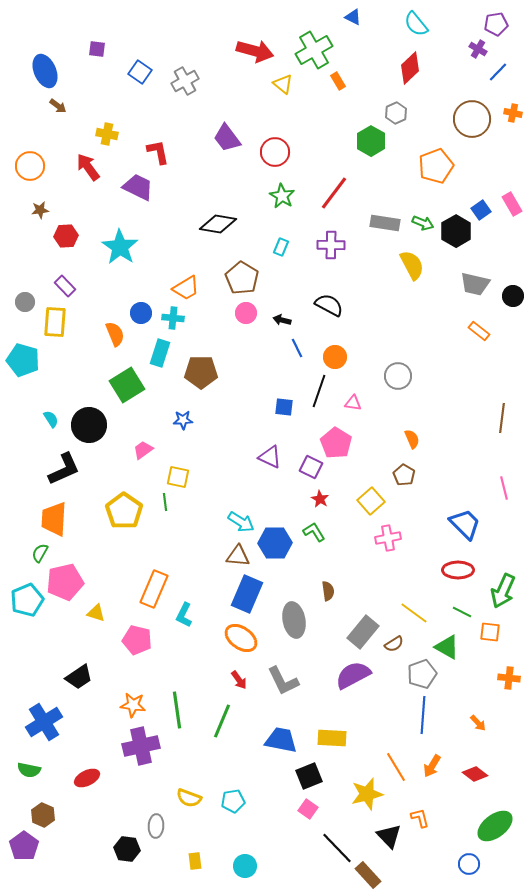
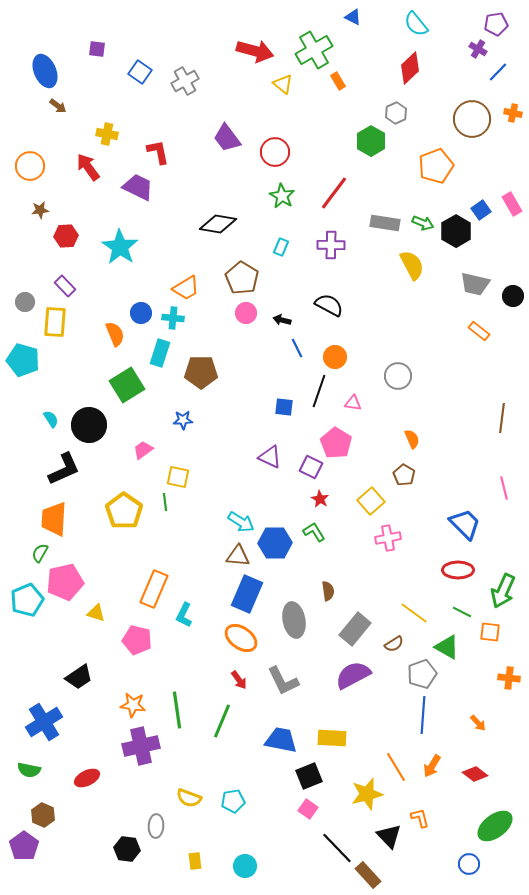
gray rectangle at (363, 632): moved 8 px left, 3 px up
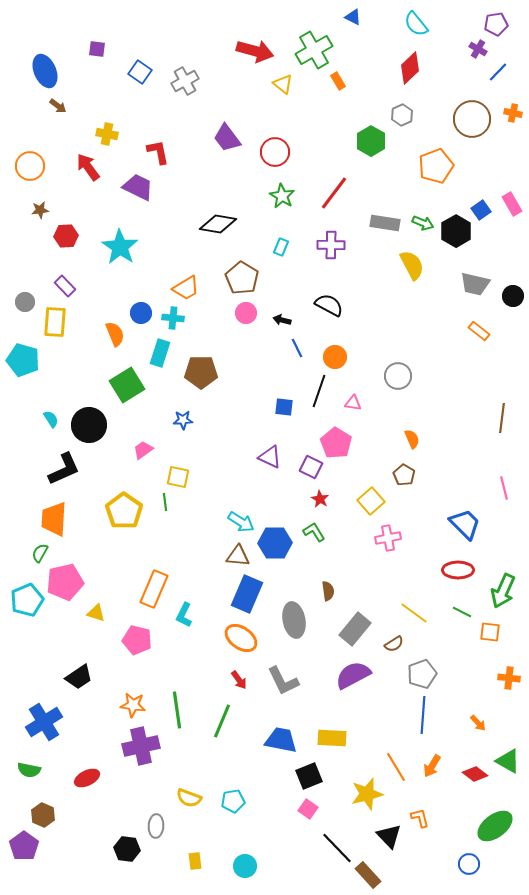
gray hexagon at (396, 113): moved 6 px right, 2 px down
green triangle at (447, 647): moved 61 px right, 114 px down
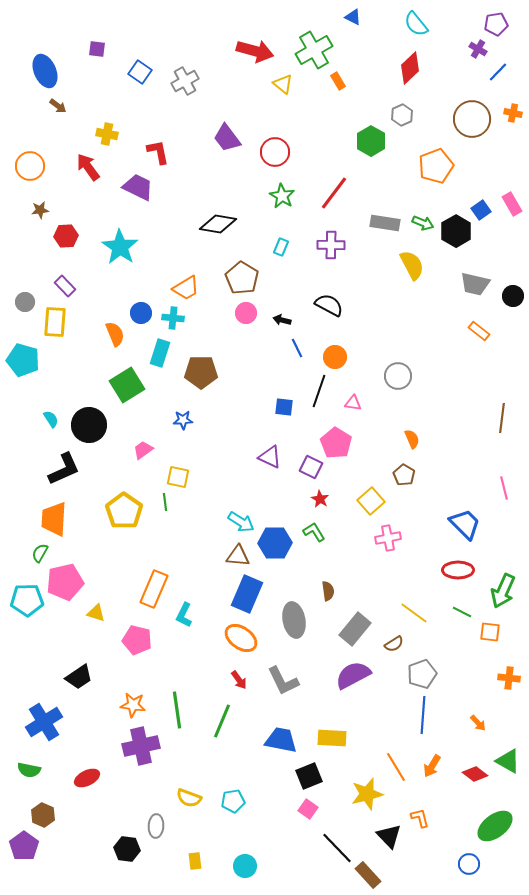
cyan pentagon at (27, 600): rotated 20 degrees clockwise
